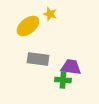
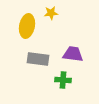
yellow star: moved 1 px right, 1 px up; rotated 24 degrees counterclockwise
yellow ellipse: moved 1 px left; rotated 40 degrees counterclockwise
purple trapezoid: moved 2 px right, 13 px up
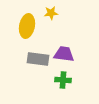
purple trapezoid: moved 9 px left
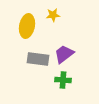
yellow star: moved 2 px right, 2 px down
purple trapezoid: rotated 45 degrees counterclockwise
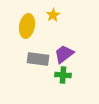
yellow star: rotated 24 degrees counterclockwise
green cross: moved 5 px up
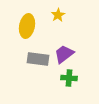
yellow star: moved 5 px right
green cross: moved 6 px right, 3 px down
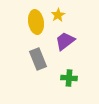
yellow ellipse: moved 9 px right, 4 px up; rotated 20 degrees counterclockwise
purple trapezoid: moved 1 px right, 13 px up
gray rectangle: rotated 60 degrees clockwise
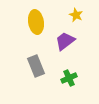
yellow star: moved 18 px right; rotated 16 degrees counterclockwise
gray rectangle: moved 2 px left, 7 px down
green cross: rotated 28 degrees counterclockwise
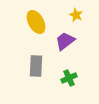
yellow ellipse: rotated 20 degrees counterclockwise
gray rectangle: rotated 25 degrees clockwise
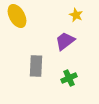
yellow ellipse: moved 19 px left, 6 px up
